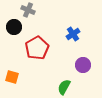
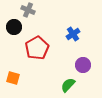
orange square: moved 1 px right, 1 px down
green semicircle: moved 4 px right, 2 px up; rotated 14 degrees clockwise
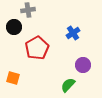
gray cross: rotated 32 degrees counterclockwise
blue cross: moved 1 px up
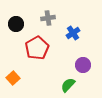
gray cross: moved 20 px right, 8 px down
black circle: moved 2 px right, 3 px up
orange square: rotated 32 degrees clockwise
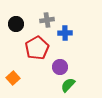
gray cross: moved 1 px left, 2 px down
blue cross: moved 8 px left; rotated 32 degrees clockwise
purple circle: moved 23 px left, 2 px down
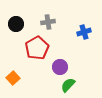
gray cross: moved 1 px right, 2 px down
blue cross: moved 19 px right, 1 px up; rotated 16 degrees counterclockwise
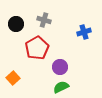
gray cross: moved 4 px left, 2 px up; rotated 24 degrees clockwise
green semicircle: moved 7 px left, 2 px down; rotated 21 degrees clockwise
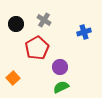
gray cross: rotated 16 degrees clockwise
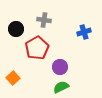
gray cross: rotated 24 degrees counterclockwise
black circle: moved 5 px down
